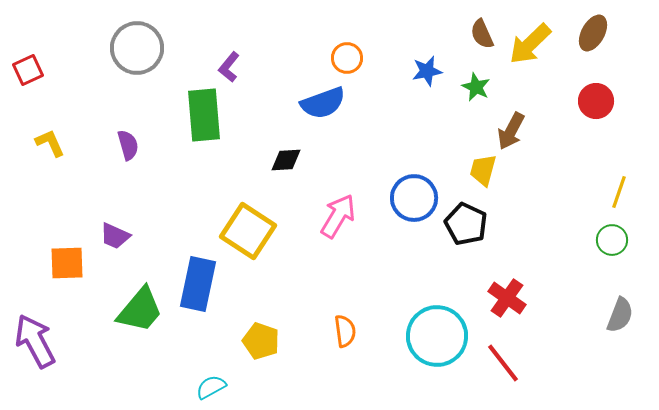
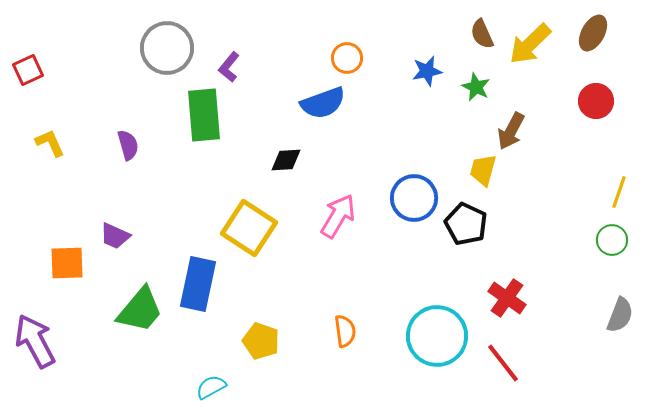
gray circle: moved 30 px right
yellow square: moved 1 px right, 3 px up
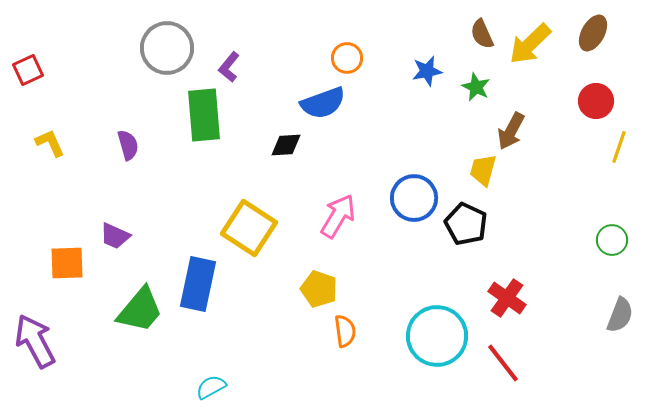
black diamond: moved 15 px up
yellow line: moved 45 px up
yellow pentagon: moved 58 px right, 52 px up
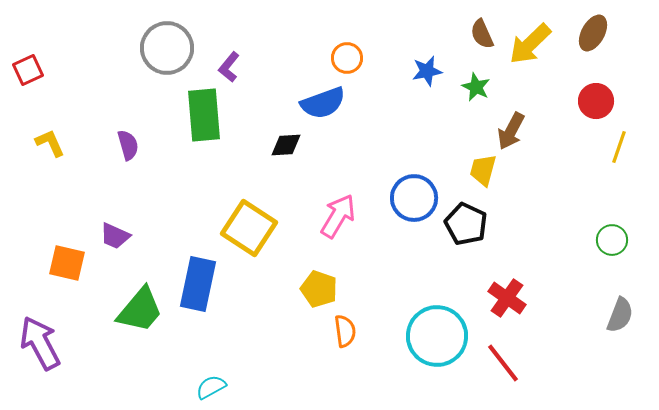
orange square: rotated 15 degrees clockwise
purple arrow: moved 5 px right, 2 px down
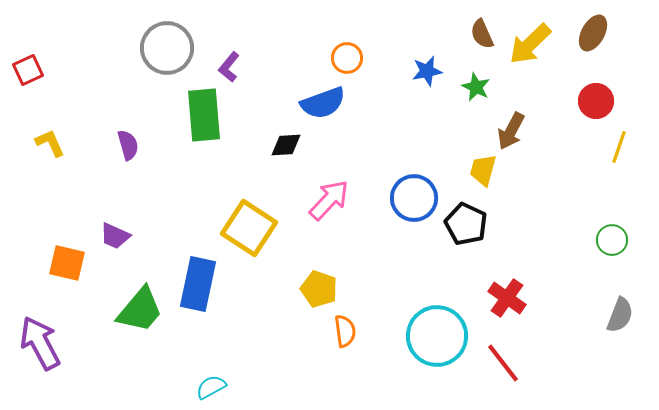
pink arrow: moved 9 px left, 16 px up; rotated 12 degrees clockwise
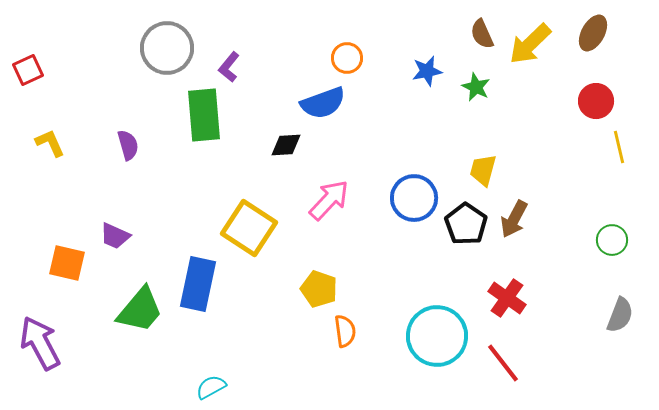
brown arrow: moved 3 px right, 88 px down
yellow line: rotated 32 degrees counterclockwise
black pentagon: rotated 9 degrees clockwise
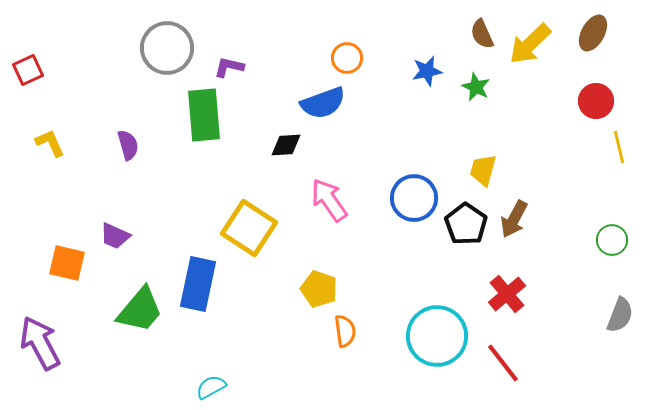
purple L-shape: rotated 64 degrees clockwise
pink arrow: rotated 78 degrees counterclockwise
red cross: moved 4 px up; rotated 15 degrees clockwise
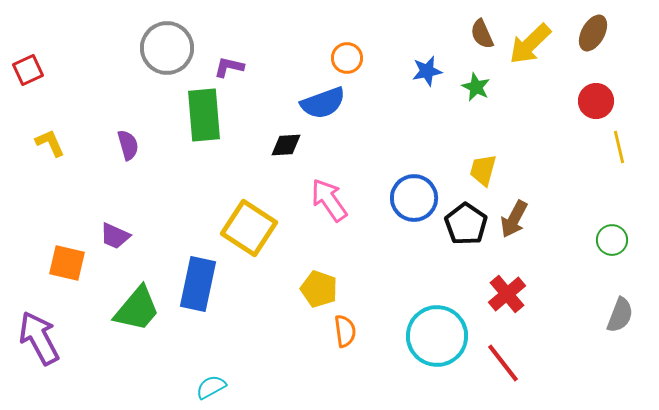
green trapezoid: moved 3 px left, 1 px up
purple arrow: moved 1 px left, 5 px up
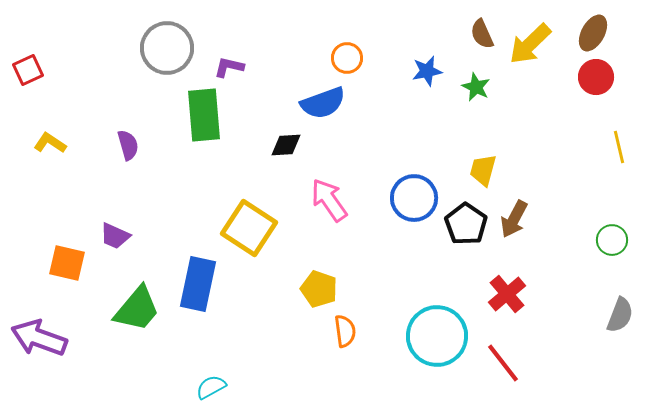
red circle: moved 24 px up
yellow L-shape: rotated 32 degrees counterclockwise
purple arrow: rotated 42 degrees counterclockwise
